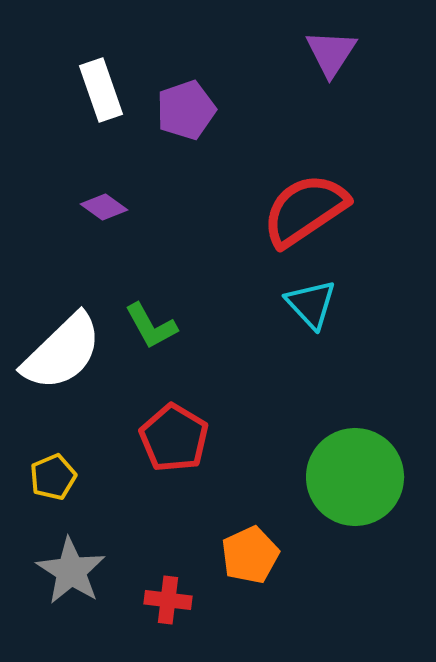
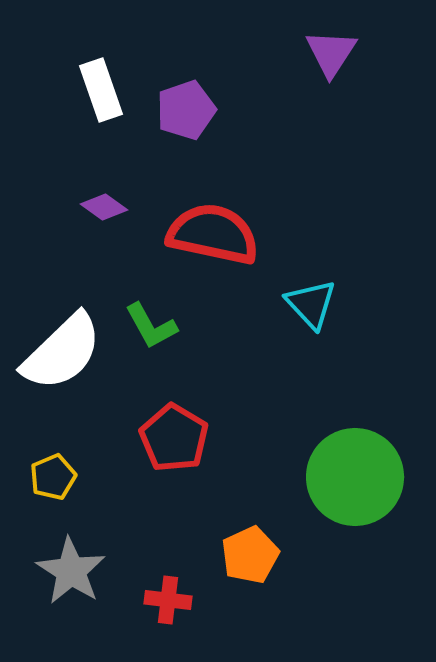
red semicircle: moved 92 px left, 24 px down; rotated 46 degrees clockwise
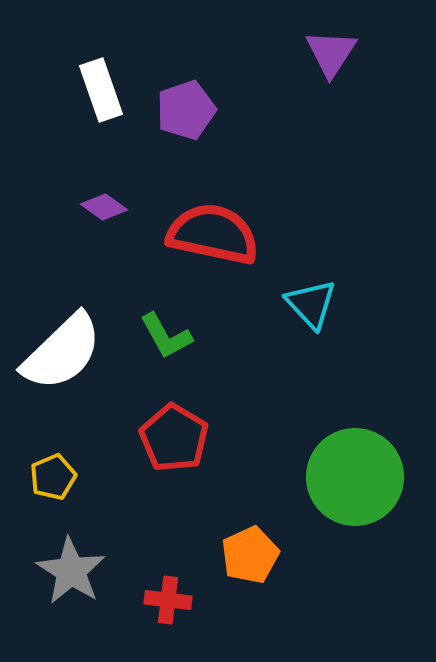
green L-shape: moved 15 px right, 10 px down
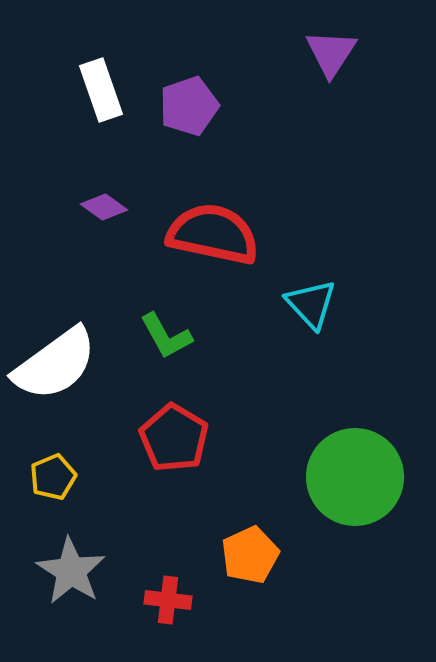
purple pentagon: moved 3 px right, 4 px up
white semicircle: moved 7 px left, 12 px down; rotated 8 degrees clockwise
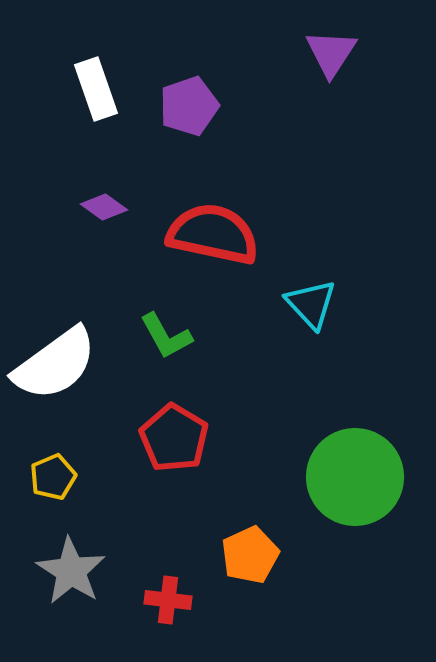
white rectangle: moved 5 px left, 1 px up
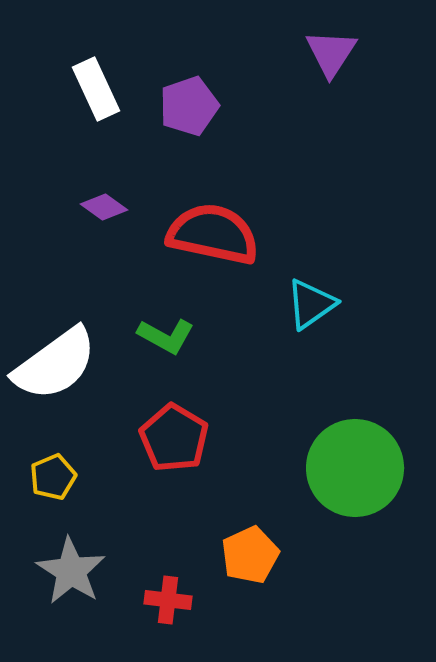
white rectangle: rotated 6 degrees counterclockwise
cyan triangle: rotated 38 degrees clockwise
green L-shape: rotated 32 degrees counterclockwise
green circle: moved 9 px up
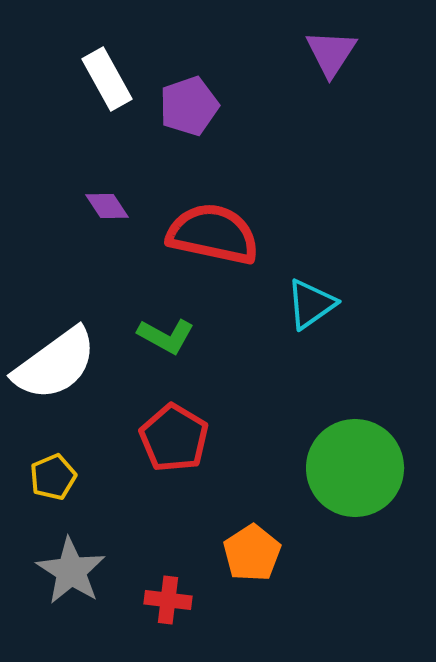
white rectangle: moved 11 px right, 10 px up; rotated 4 degrees counterclockwise
purple diamond: moved 3 px right, 1 px up; rotated 21 degrees clockwise
orange pentagon: moved 2 px right, 2 px up; rotated 8 degrees counterclockwise
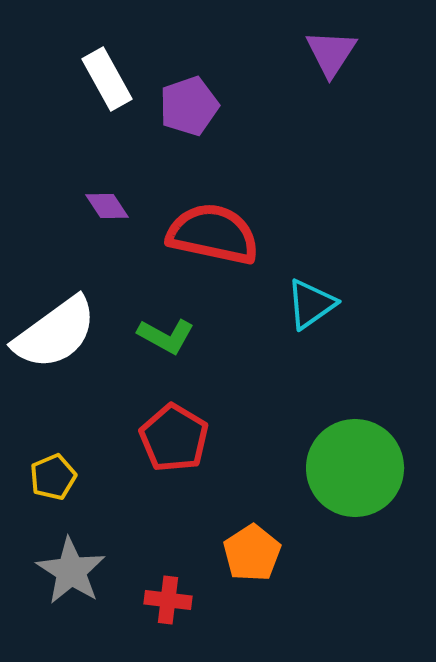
white semicircle: moved 31 px up
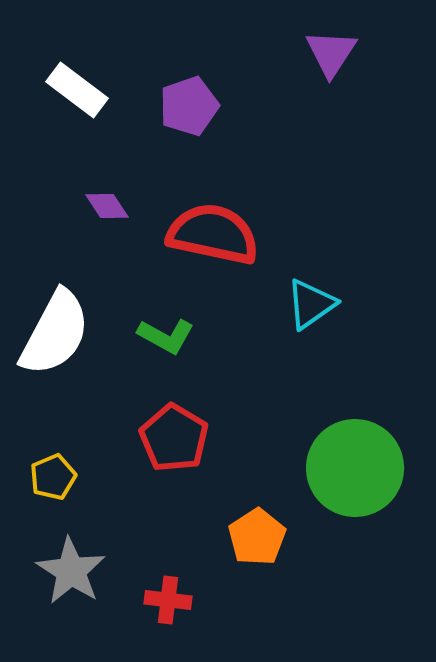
white rectangle: moved 30 px left, 11 px down; rotated 24 degrees counterclockwise
white semicircle: rotated 26 degrees counterclockwise
orange pentagon: moved 5 px right, 16 px up
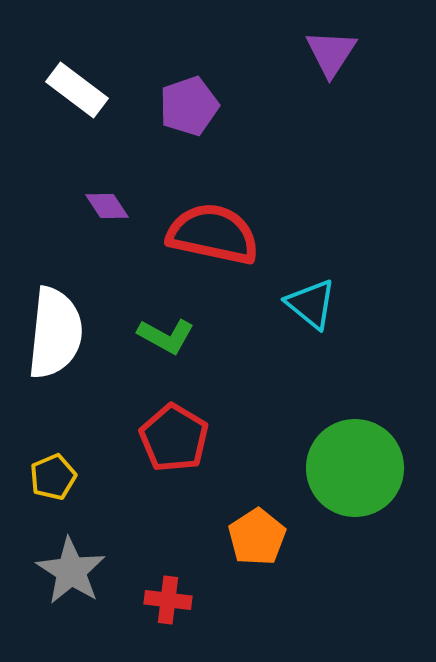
cyan triangle: rotated 46 degrees counterclockwise
white semicircle: rotated 22 degrees counterclockwise
